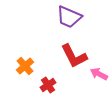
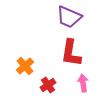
red L-shape: moved 3 px left, 3 px up; rotated 36 degrees clockwise
pink arrow: moved 16 px left, 9 px down; rotated 54 degrees clockwise
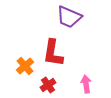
red L-shape: moved 18 px left
pink arrow: moved 3 px right, 1 px down
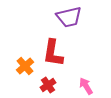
purple trapezoid: rotated 36 degrees counterclockwise
pink arrow: moved 2 px down; rotated 24 degrees counterclockwise
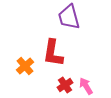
purple trapezoid: rotated 88 degrees clockwise
red cross: moved 17 px right
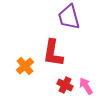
red cross: rotated 28 degrees counterclockwise
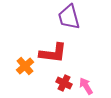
red L-shape: rotated 92 degrees counterclockwise
red cross: moved 1 px left, 2 px up
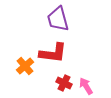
purple trapezoid: moved 11 px left, 2 px down
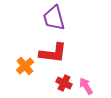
purple trapezoid: moved 4 px left, 1 px up
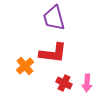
pink arrow: moved 1 px right, 3 px up; rotated 144 degrees counterclockwise
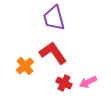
red L-shape: rotated 132 degrees counterclockwise
pink arrow: moved 1 px right, 1 px up; rotated 60 degrees clockwise
